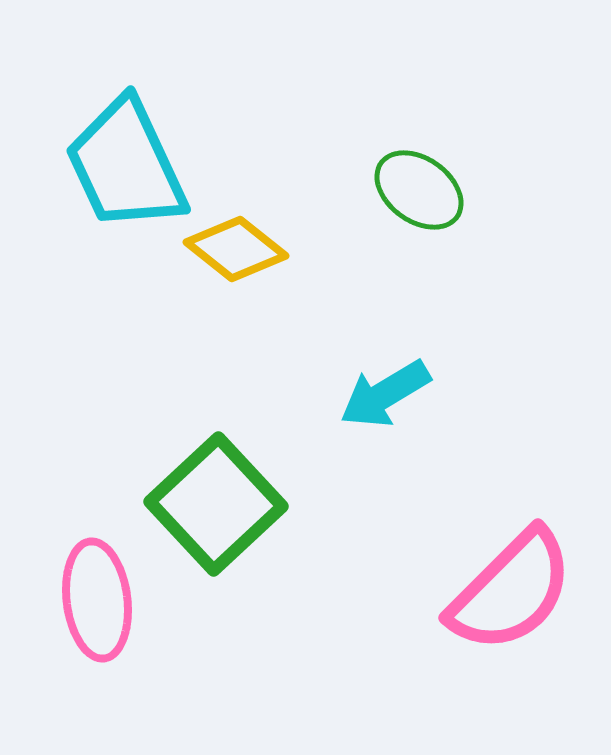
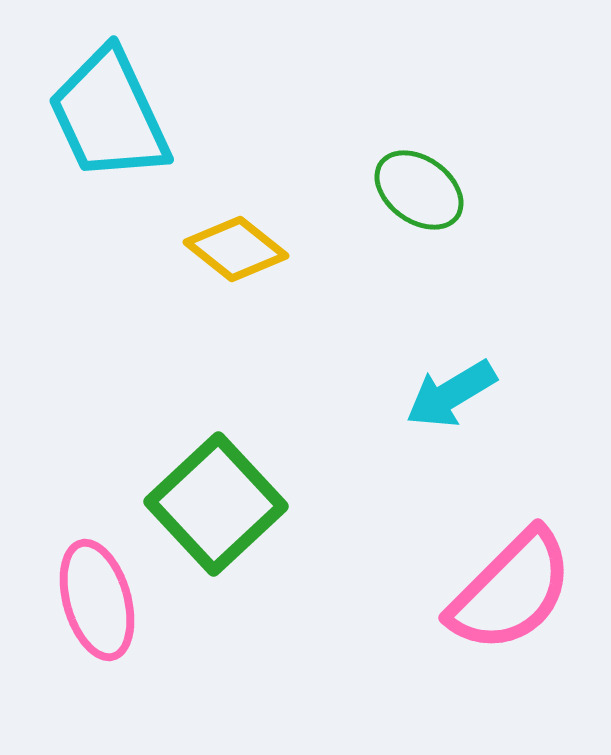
cyan trapezoid: moved 17 px left, 50 px up
cyan arrow: moved 66 px right
pink ellipse: rotated 9 degrees counterclockwise
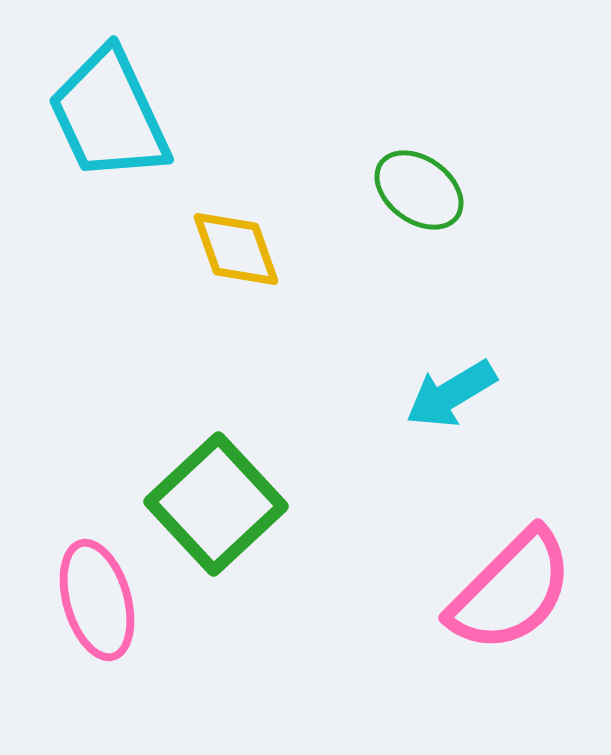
yellow diamond: rotated 32 degrees clockwise
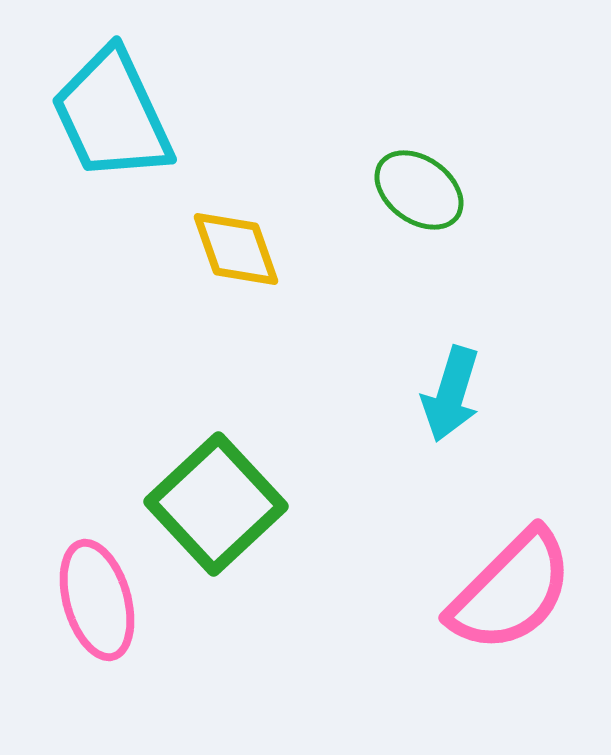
cyan trapezoid: moved 3 px right
cyan arrow: rotated 42 degrees counterclockwise
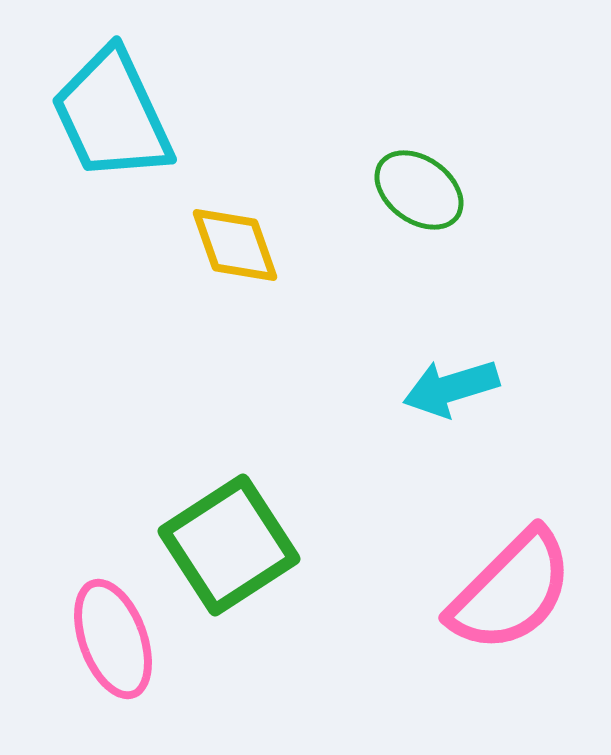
yellow diamond: moved 1 px left, 4 px up
cyan arrow: moved 6 px up; rotated 56 degrees clockwise
green square: moved 13 px right, 41 px down; rotated 10 degrees clockwise
pink ellipse: moved 16 px right, 39 px down; rotated 4 degrees counterclockwise
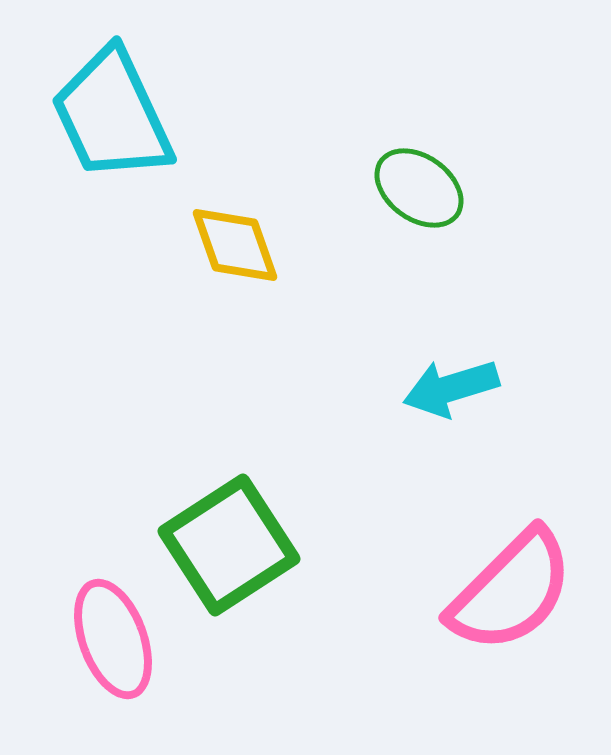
green ellipse: moved 2 px up
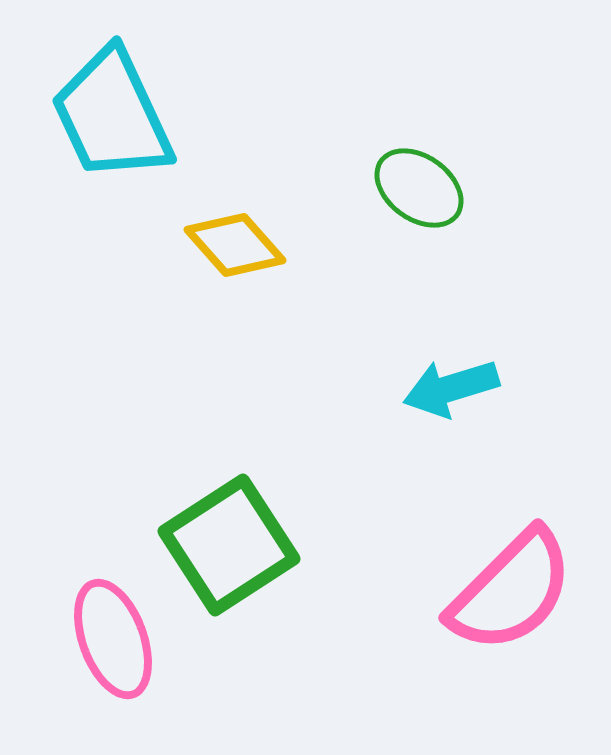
yellow diamond: rotated 22 degrees counterclockwise
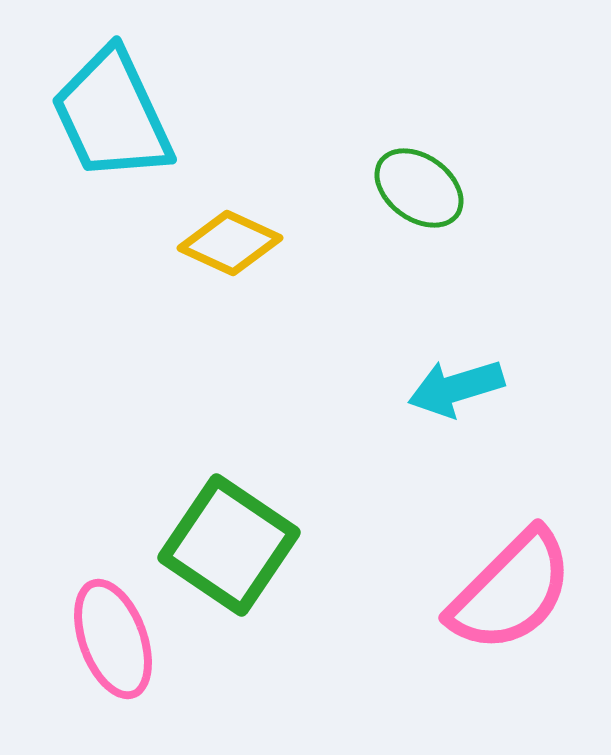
yellow diamond: moved 5 px left, 2 px up; rotated 24 degrees counterclockwise
cyan arrow: moved 5 px right
green square: rotated 23 degrees counterclockwise
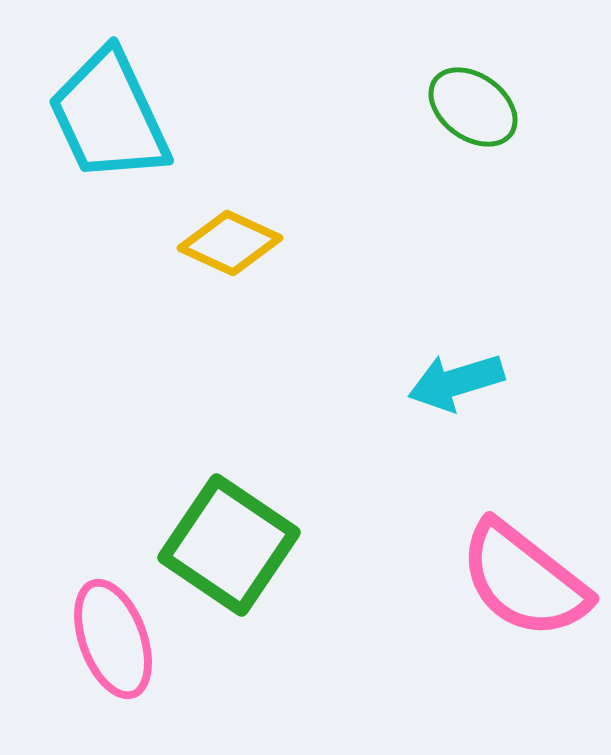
cyan trapezoid: moved 3 px left, 1 px down
green ellipse: moved 54 px right, 81 px up
cyan arrow: moved 6 px up
pink semicircle: moved 13 px right, 11 px up; rotated 83 degrees clockwise
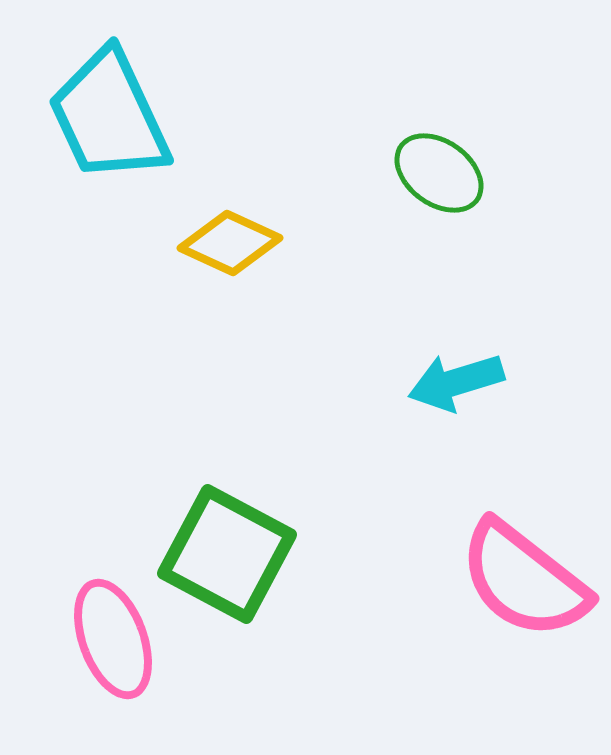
green ellipse: moved 34 px left, 66 px down
green square: moved 2 px left, 9 px down; rotated 6 degrees counterclockwise
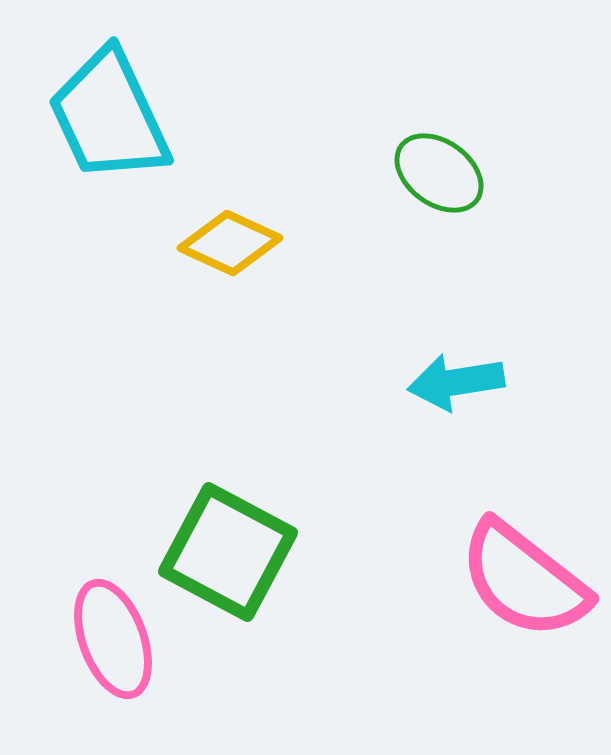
cyan arrow: rotated 8 degrees clockwise
green square: moved 1 px right, 2 px up
